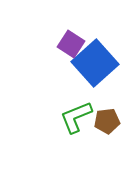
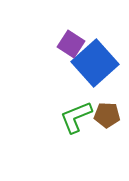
brown pentagon: moved 6 px up; rotated 10 degrees clockwise
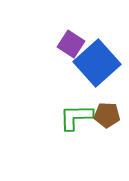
blue square: moved 2 px right
green L-shape: rotated 21 degrees clockwise
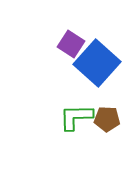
blue square: rotated 6 degrees counterclockwise
brown pentagon: moved 4 px down
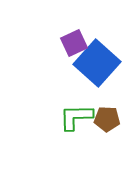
purple square: moved 3 px right, 1 px up; rotated 32 degrees clockwise
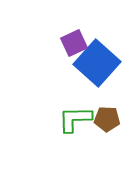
green L-shape: moved 1 px left, 2 px down
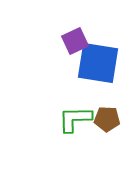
purple square: moved 1 px right, 2 px up
blue square: moved 1 px right; rotated 33 degrees counterclockwise
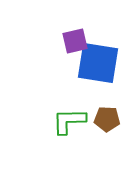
purple square: rotated 12 degrees clockwise
green L-shape: moved 6 px left, 2 px down
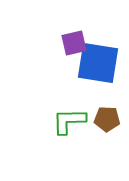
purple square: moved 1 px left, 2 px down
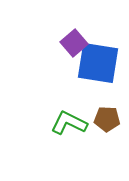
purple square: rotated 28 degrees counterclockwise
green L-shape: moved 2 px down; rotated 27 degrees clockwise
